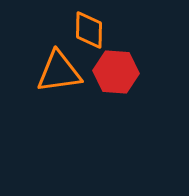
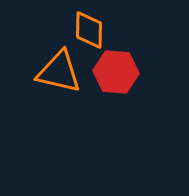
orange triangle: rotated 21 degrees clockwise
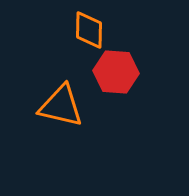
orange triangle: moved 2 px right, 34 px down
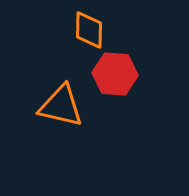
red hexagon: moved 1 px left, 2 px down
